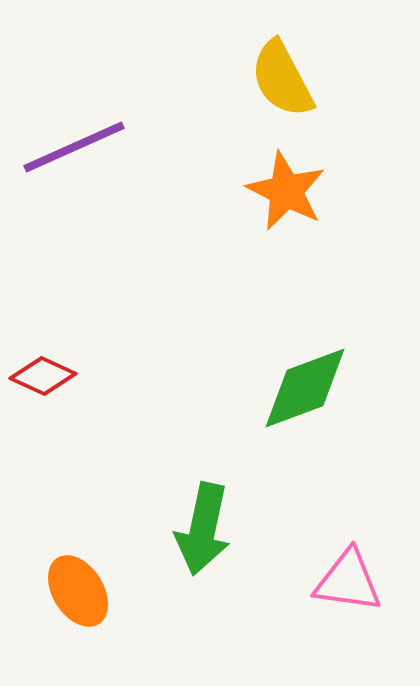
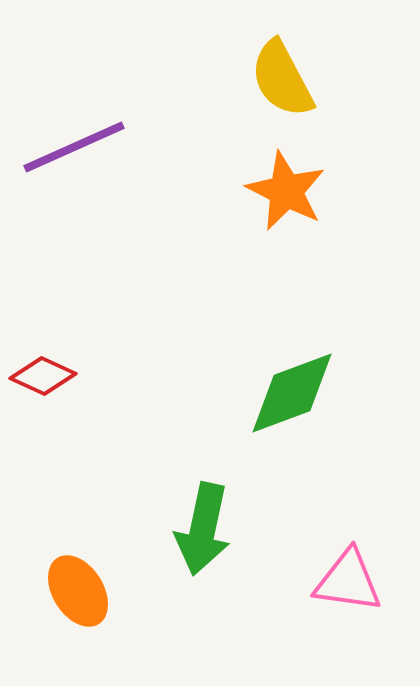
green diamond: moved 13 px left, 5 px down
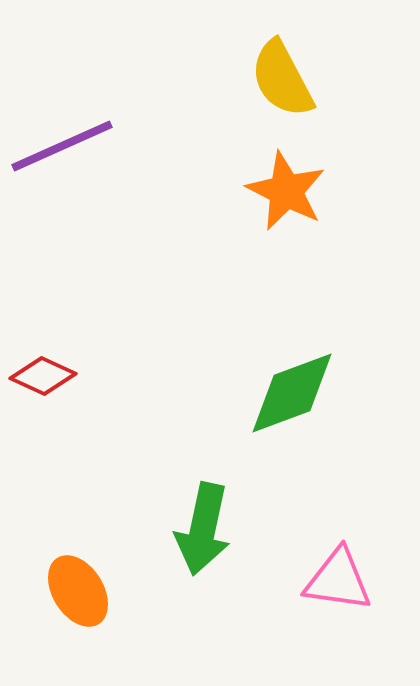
purple line: moved 12 px left, 1 px up
pink triangle: moved 10 px left, 1 px up
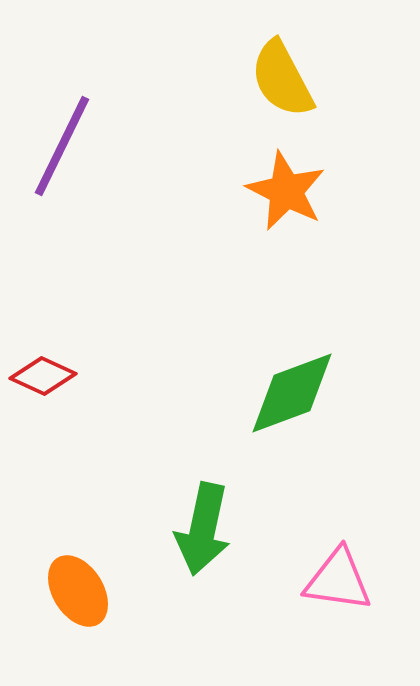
purple line: rotated 40 degrees counterclockwise
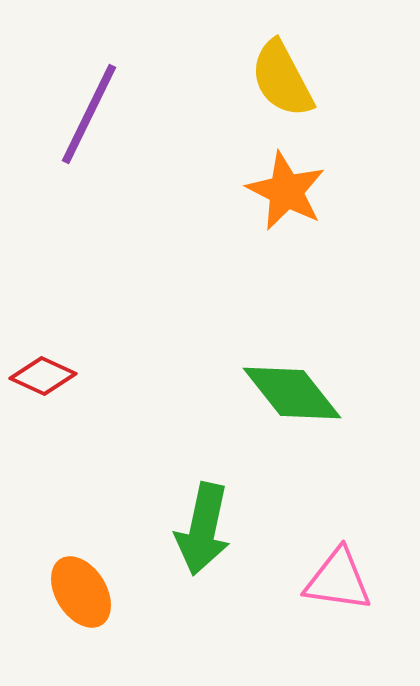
purple line: moved 27 px right, 32 px up
green diamond: rotated 72 degrees clockwise
orange ellipse: moved 3 px right, 1 px down
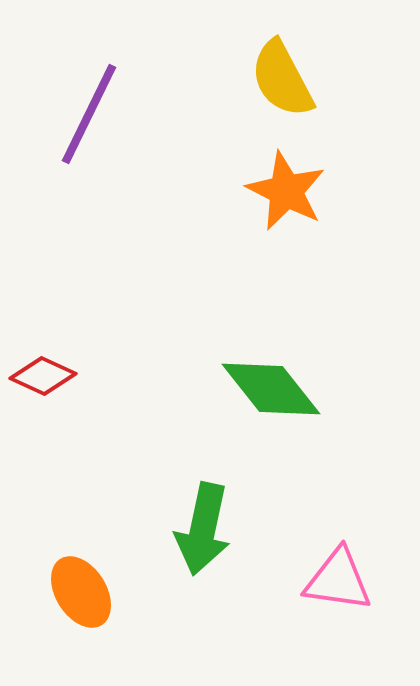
green diamond: moved 21 px left, 4 px up
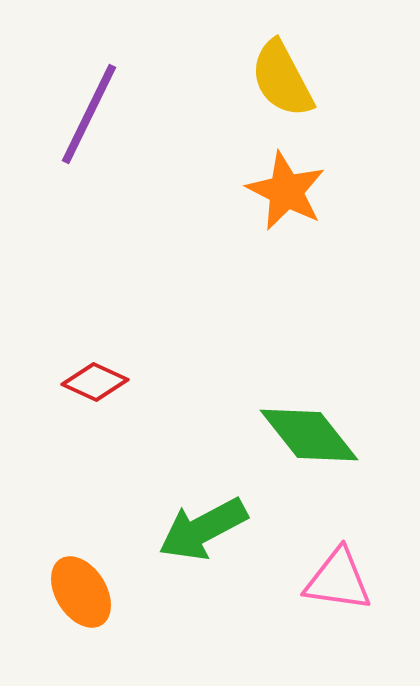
red diamond: moved 52 px right, 6 px down
green diamond: moved 38 px right, 46 px down
green arrow: rotated 50 degrees clockwise
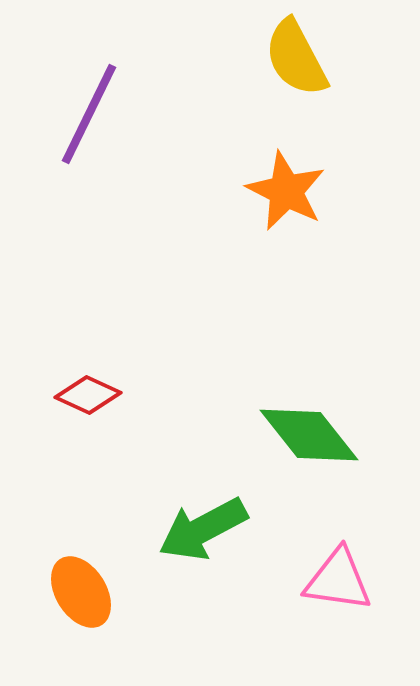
yellow semicircle: moved 14 px right, 21 px up
red diamond: moved 7 px left, 13 px down
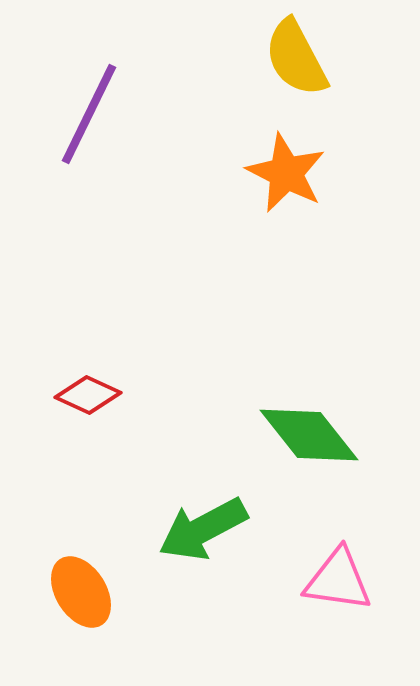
orange star: moved 18 px up
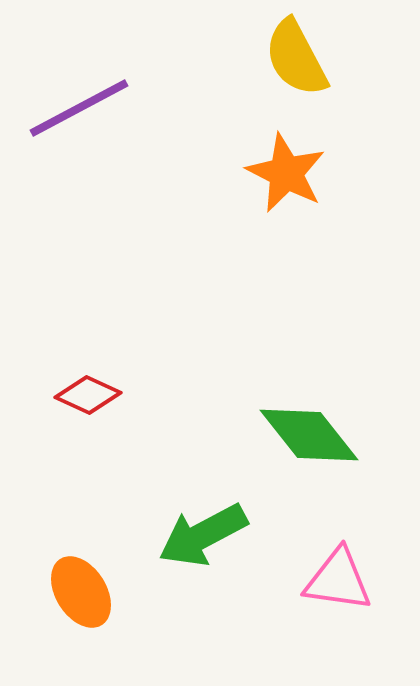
purple line: moved 10 px left, 6 px up; rotated 36 degrees clockwise
green arrow: moved 6 px down
